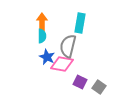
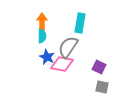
gray semicircle: moved 1 px down; rotated 20 degrees clockwise
purple square: moved 19 px right, 15 px up
gray square: moved 3 px right; rotated 24 degrees counterclockwise
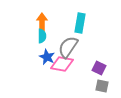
purple square: moved 1 px down
gray square: moved 1 px up
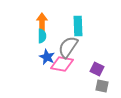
cyan rectangle: moved 2 px left, 3 px down; rotated 12 degrees counterclockwise
purple square: moved 2 px left, 1 px down
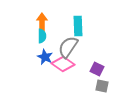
blue star: moved 2 px left
pink diamond: moved 1 px right; rotated 25 degrees clockwise
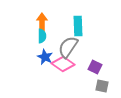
purple square: moved 2 px left, 2 px up
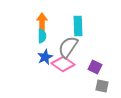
blue star: rotated 21 degrees clockwise
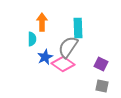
cyan rectangle: moved 2 px down
cyan semicircle: moved 10 px left, 3 px down
purple square: moved 6 px right, 3 px up
